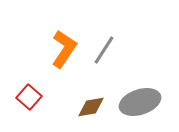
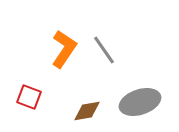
gray line: rotated 68 degrees counterclockwise
red square: rotated 20 degrees counterclockwise
brown diamond: moved 4 px left, 4 px down
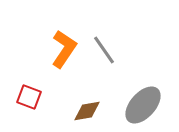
gray ellipse: moved 3 px right, 3 px down; rotated 30 degrees counterclockwise
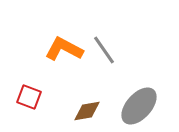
orange L-shape: rotated 96 degrees counterclockwise
gray ellipse: moved 4 px left, 1 px down
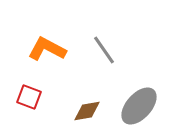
orange L-shape: moved 17 px left
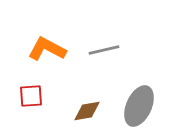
gray line: rotated 68 degrees counterclockwise
red square: moved 2 px right, 1 px up; rotated 25 degrees counterclockwise
gray ellipse: rotated 18 degrees counterclockwise
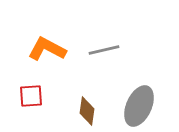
brown diamond: rotated 72 degrees counterclockwise
